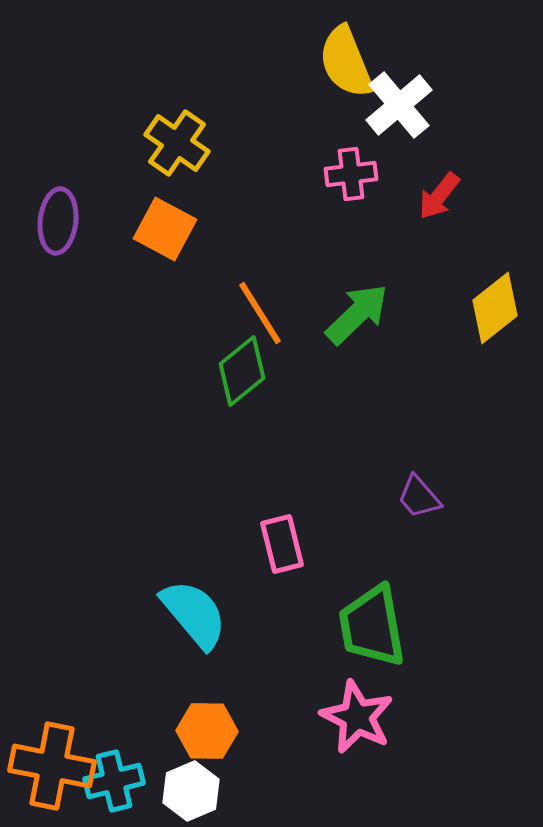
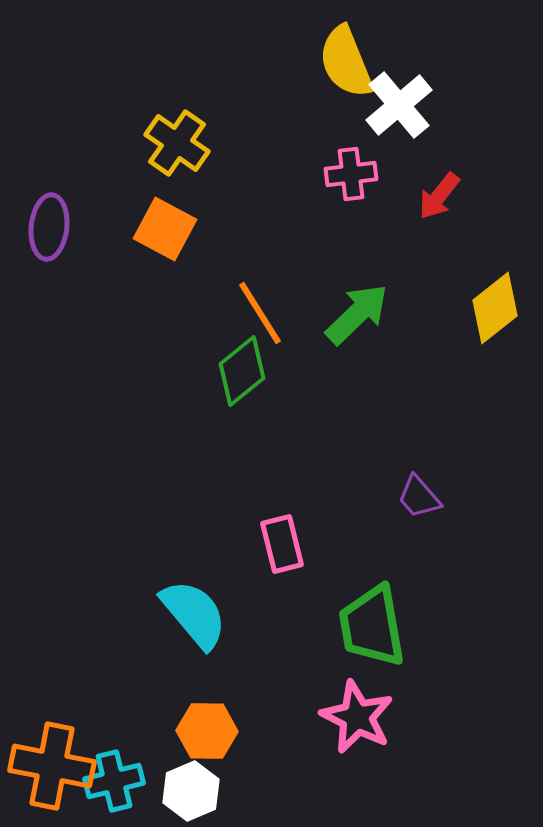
purple ellipse: moved 9 px left, 6 px down
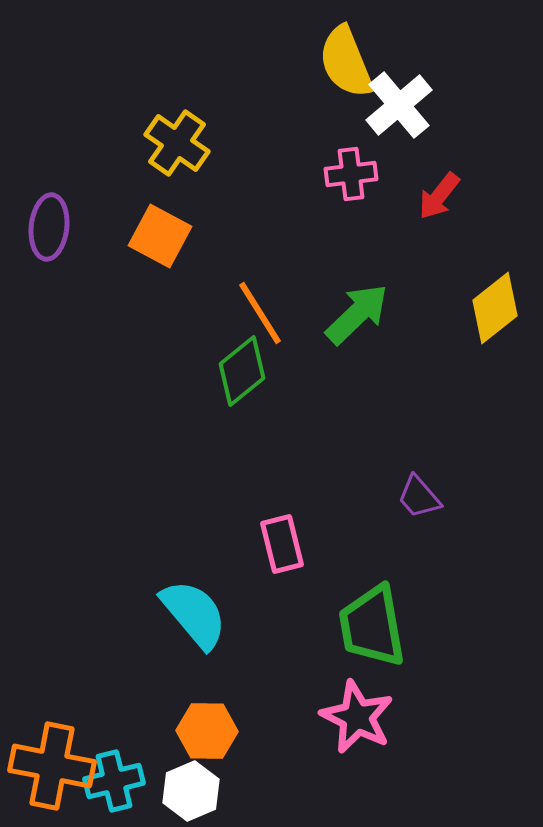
orange square: moved 5 px left, 7 px down
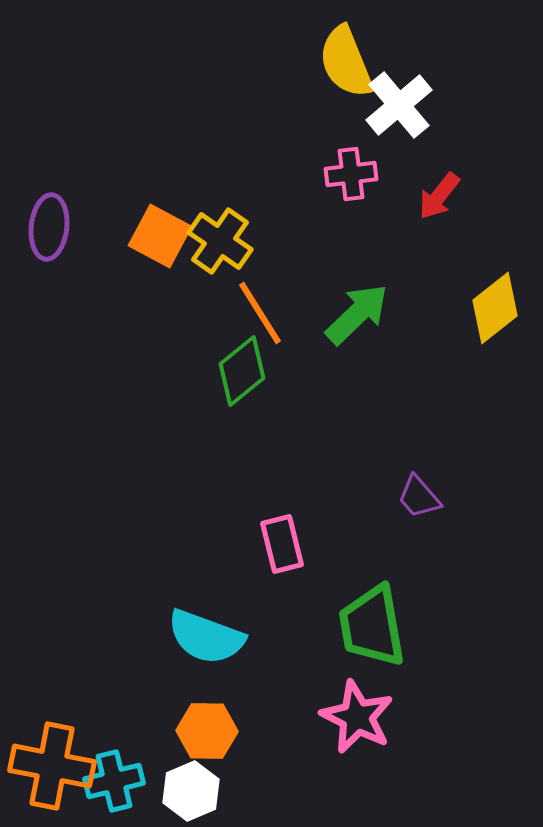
yellow cross: moved 43 px right, 98 px down
cyan semicircle: moved 12 px right, 23 px down; rotated 150 degrees clockwise
